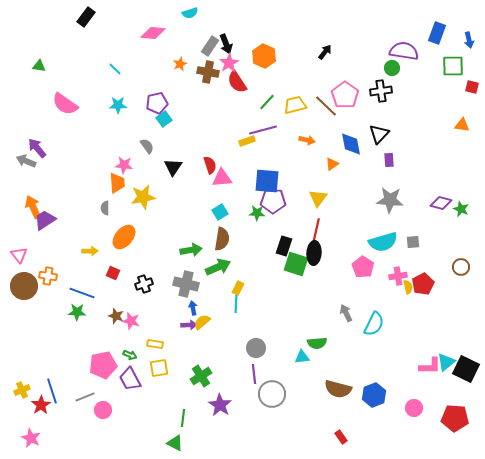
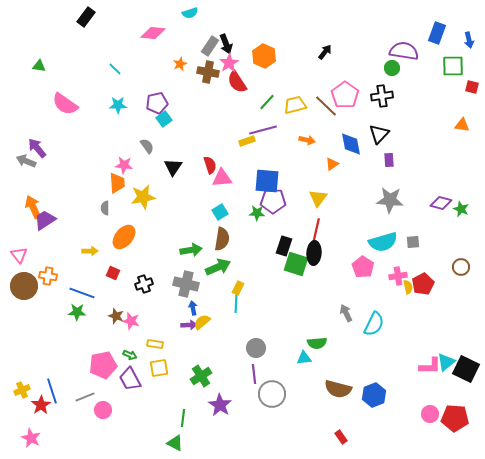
black cross at (381, 91): moved 1 px right, 5 px down
cyan triangle at (302, 357): moved 2 px right, 1 px down
pink circle at (414, 408): moved 16 px right, 6 px down
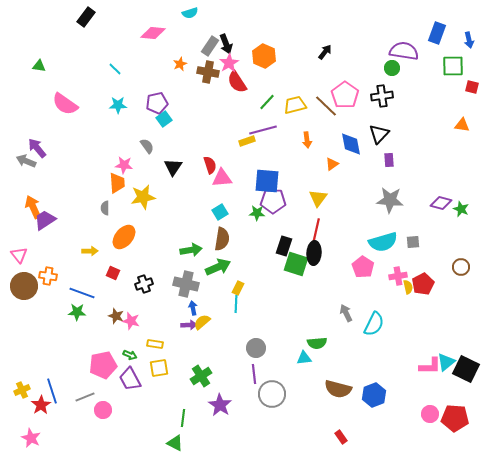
orange arrow at (307, 140): rotated 70 degrees clockwise
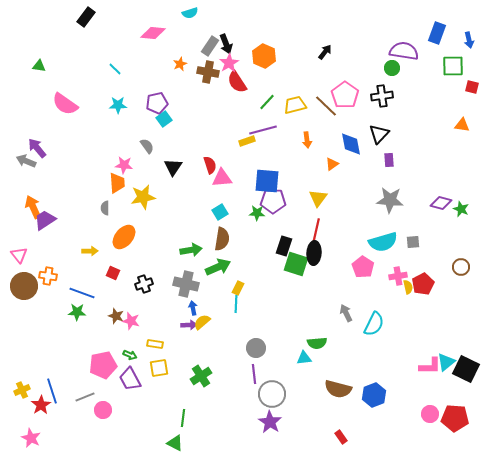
purple star at (220, 405): moved 50 px right, 17 px down
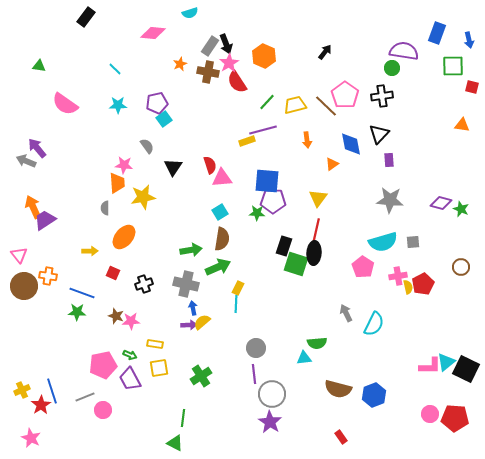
pink star at (131, 321): rotated 18 degrees counterclockwise
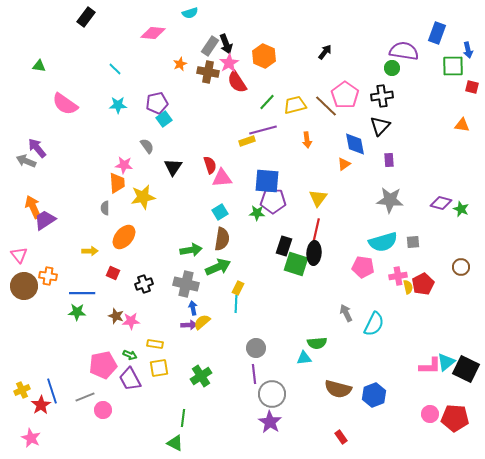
blue arrow at (469, 40): moved 1 px left, 10 px down
black triangle at (379, 134): moved 1 px right, 8 px up
blue diamond at (351, 144): moved 4 px right
orange triangle at (332, 164): moved 12 px right
pink pentagon at (363, 267): rotated 25 degrees counterclockwise
blue line at (82, 293): rotated 20 degrees counterclockwise
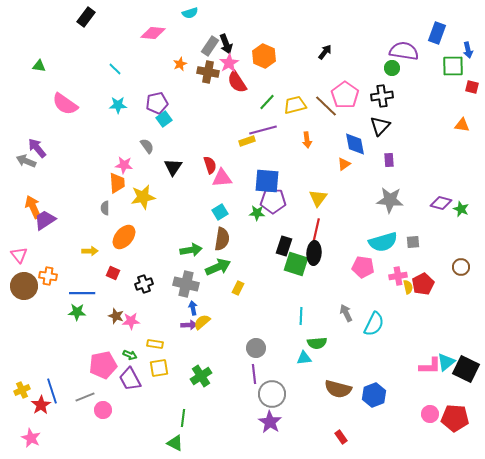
cyan line at (236, 304): moved 65 px right, 12 px down
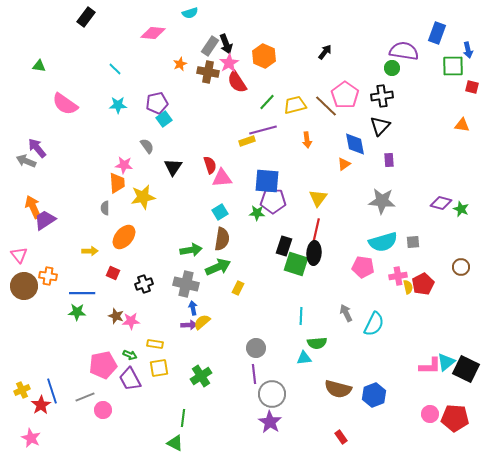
gray star at (390, 200): moved 8 px left, 1 px down
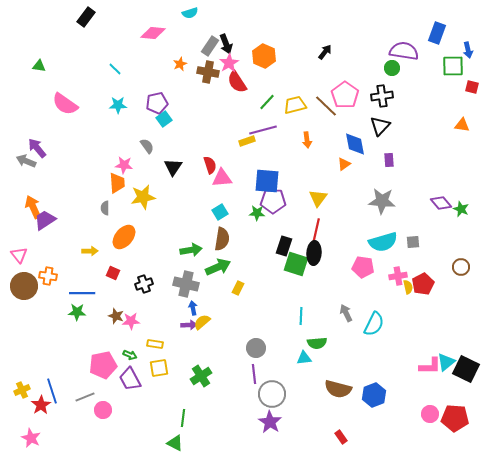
purple diamond at (441, 203): rotated 35 degrees clockwise
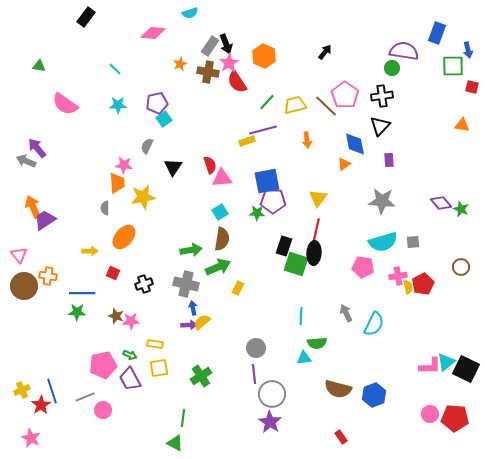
gray semicircle at (147, 146): rotated 119 degrees counterclockwise
blue square at (267, 181): rotated 16 degrees counterclockwise
